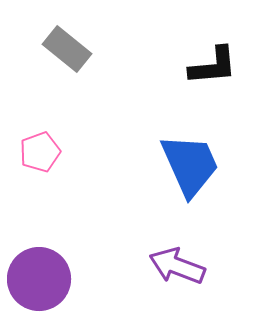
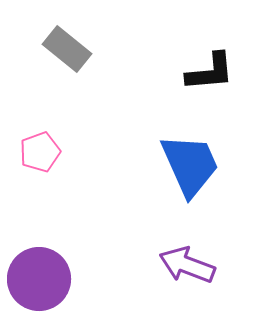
black L-shape: moved 3 px left, 6 px down
purple arrow: moved 10 px right, 1 px up
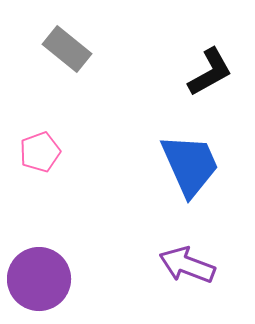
black L-shape: rotated 24 degrees counterclockwise
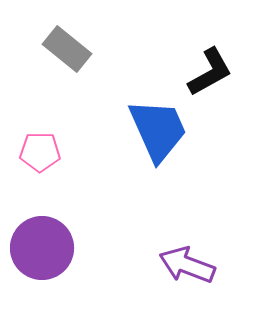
pink pentagon: rotated 21 degrees clockwise
blue trapezoid: moved 32 px left, 35 px up
purple circle: moved 3 px right, 31 px up
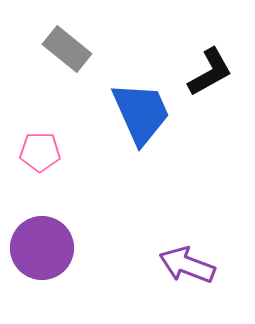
blue trapezoid: moved 17 px left, 17 px up
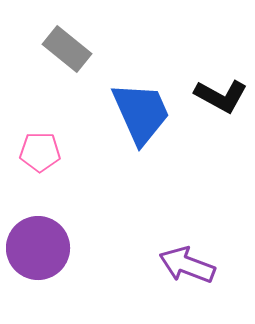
black L-shape: moved 11 px right, 24 px down; rotated 58 degrees clockwise
purple circle: moved 4 px left
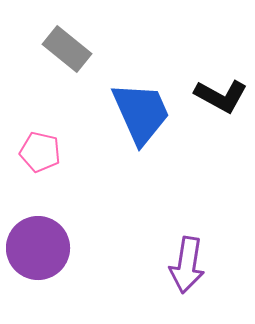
pink pentagon: rotated 12 degrees clockwise
purple arrow: rotated 102 degrees counterclockwise
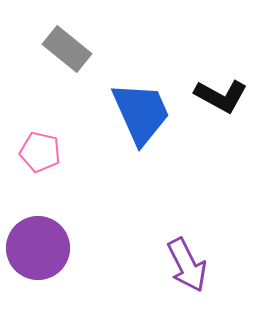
purple arrow: rotated 36 degrees counterclockwise
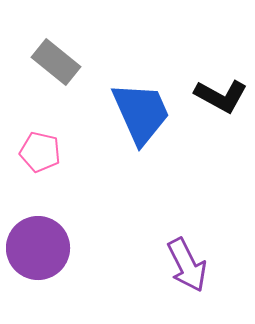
gray rectangle: moved 11 px left, 13 px down
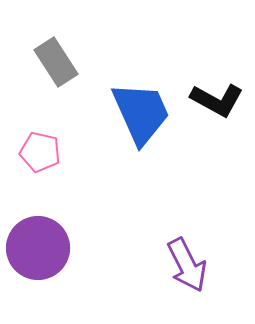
gray rectangle: rotated 18 degrees clockwise
black L-shape: moved 4 px left, 4 px down
